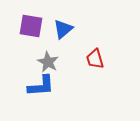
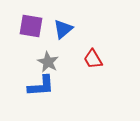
red trapezoid: moved 2 px left; rotated 15 degrees counterclockwise
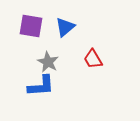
blue triangle: moved 2 px right, 2 px up
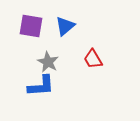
blue triangle: moved 1 px up
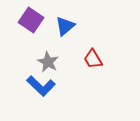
purple square: moved 6 px up; rotated 25 degrees clockwise
blue L-shape: rotated 48 degrees clockwise
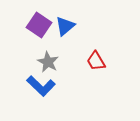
purple square: moved 8 px right, 5 px down
red trapezoid: moved 3 px right, 2 px down
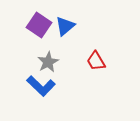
gray star: rotated 15 degrees clockwise
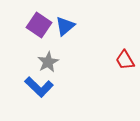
red trapezoid: moved 29 px right, 1 px up
blue L-shape: moved 2 px left, 1 px down
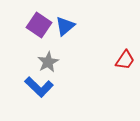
red trapezoid: rotated 115 degrees counterclockwise
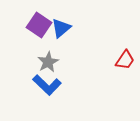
blue triangle: moved 4 px left, 2 px down
blue L-shape: moved 8 px right, 2 px up
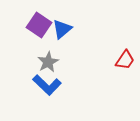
blue triangle: moved 1 px right, 1 px down
